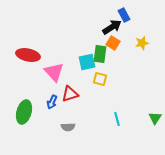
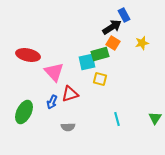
green rectangle: rotated 66 degrees clockwise
green ellipse: rotated 10 degrees clockwise
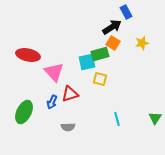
blue rectangle: moved 2 px right, 3 px up
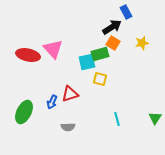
pink triangle: moved 1 px left, 23 px up
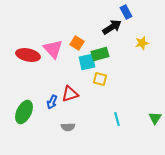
orange square: moved 36 px left
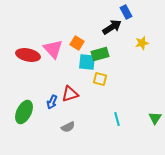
cyan square: rotated 18 degrees clockwise
gray semicircle: rotated 24 degrees counterclockwise
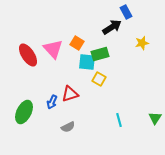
red ellipse: rotated 45 degrees clockwise
yellow square: moved 1 px left; rotated 16 degrees clockwise
cyan line: moved 2 px right, 1 px down
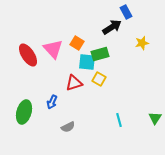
red triangle: moved 4 px right, 11 px up
green ellipse: rotated 10 degrees counterclockwise
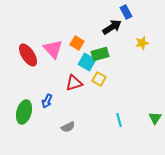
cyan square: rotated 24 degrees clockwise
blue arrow: moved 5 px left, 1 px up
